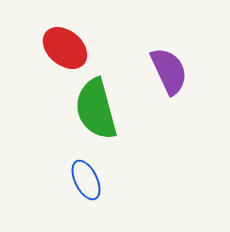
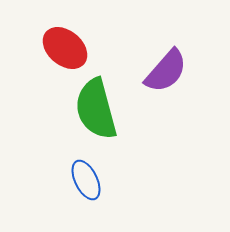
purple semicircle: moved 3 px left; rotated 66 degrees clockwise
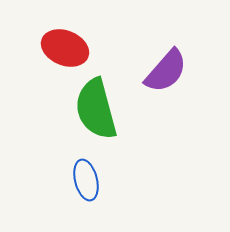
red ellipse: rotated 18 degrees counterclockwise
blue ellipse: rotated 12 degrees clockwise
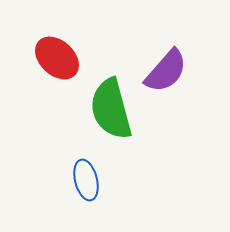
red ellipse: moved 8 px left, 10 px down; rotated 21 degrees clockwise
green semicircle: moved 15 px right
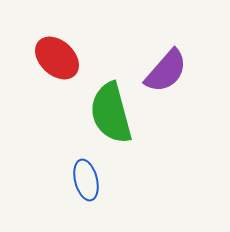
green semicircle: moved 4 px down
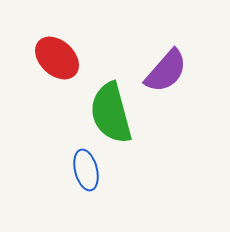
blue ellipse: moved 10 px up
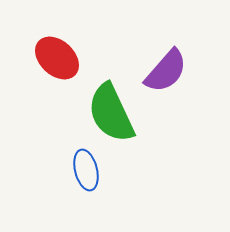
green semicircle: rotated 10 degrees counterclockwise
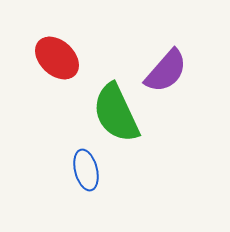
green semicircle: moved 5 px right
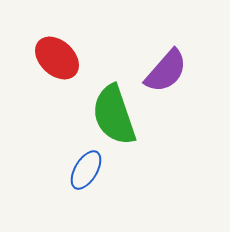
green semicircle: moved 2 px left, 2 px down; rotated 6 degrees clockwise
blue ellipse: rotated 45 degrees clockwise
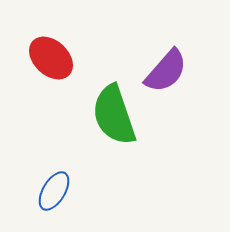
red ellipse: moved 6 px left
blue ellipse: moved 32 px left, 21 px down
